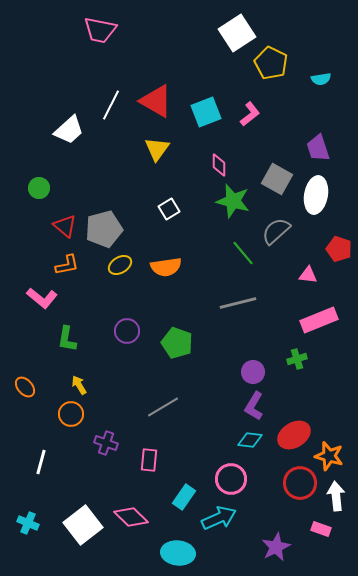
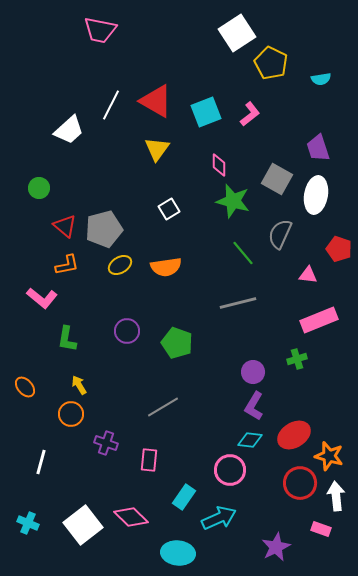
gray semicircle at (276, 231): moved 4 px right, 3 px down; rotated 24 degrees counterclockwise
pink circle at (231, 479): moved 1 px left, 9 px up
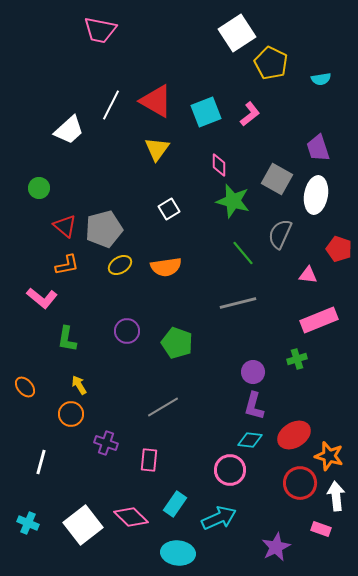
purple L-shape at (254, 406): rotated 16 degrees counterclockwise
cyan rectangle at (184, 497): moved 9 px left, 7 px down
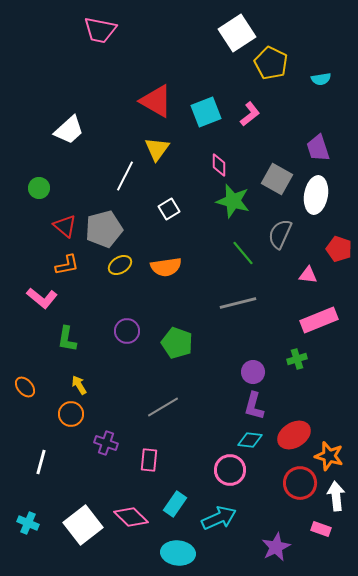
white line at (111, 105): moved 14 px right, 71 px down
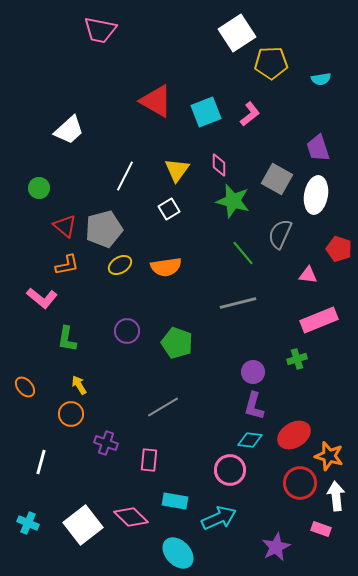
yellow pentagon at (271, 63): rotated 28 degrees counterclockwise
yellow triangle at (157, 149): moved 20 px right, 21 px down
cyan rectangle at (175, 504): moved 3 px up; rotated 65 degrees clockwise
cyan ellipse at (178, 553): rotated 40 degrees clockwise
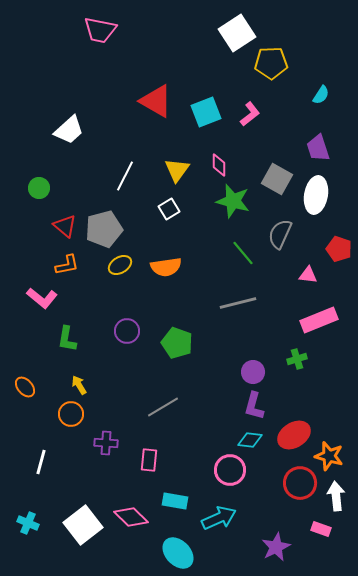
cyan semicircle at (321, 79): moved 16 px down; rotated 48 degrees counterclockwise
purple cross at (106, 443): rotated 15 degrees counterclockwise
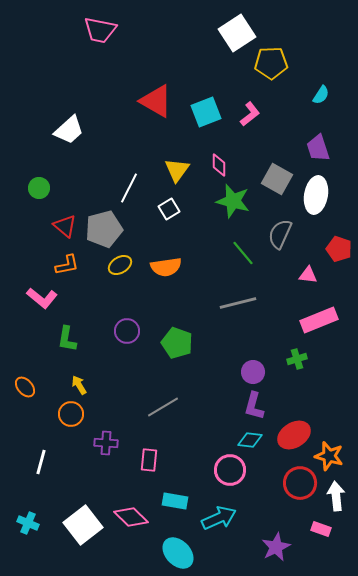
white line at (125, 176): moved 4 px right, 12 px down
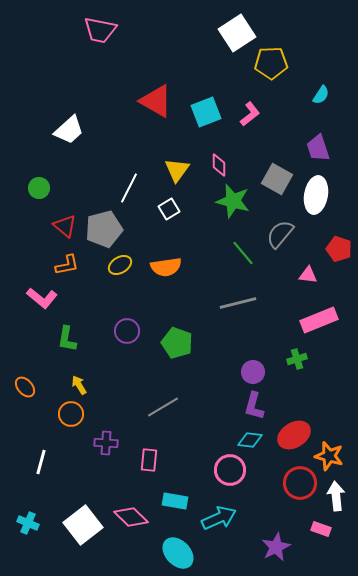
gray semicircle at (280, 234): rotated 16 degrees clockwise
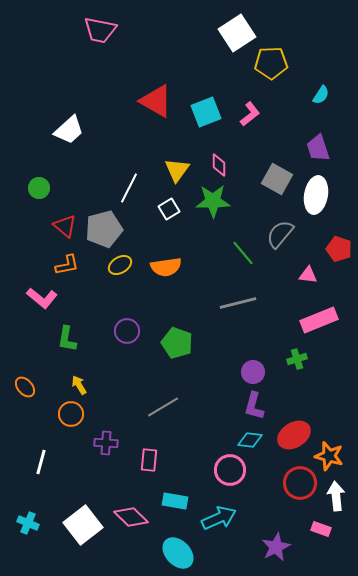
green star at (233, 201): moved 20 px left; rotated 16 degrees counterclockwise
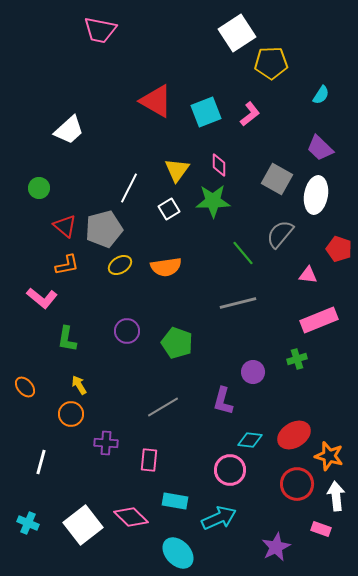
purple trapezoid at (318, 148): moved 2 px right; rotated 28 degrees counterclockwise
purple L-shape at (254, 406): moved 31 px left, 5 px up
red circle at (300, 483): moved 3 px left, 1 px down
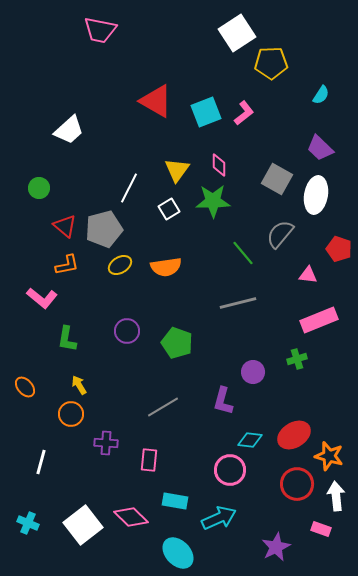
pink L-shape at (250, 114): moved 6 px left, 1 px up
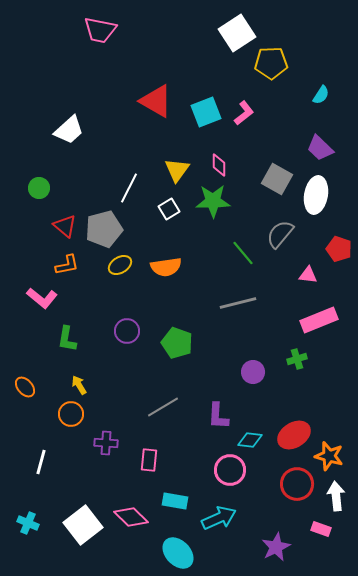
purple L-shape at (223, 401): moved 5 px left, 15 px down; rotated 12 degrees counterclockwise
